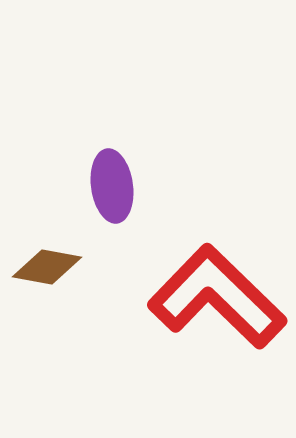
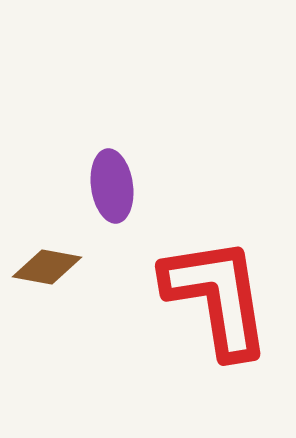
red L-shape: rotated 37 degrees clockwise
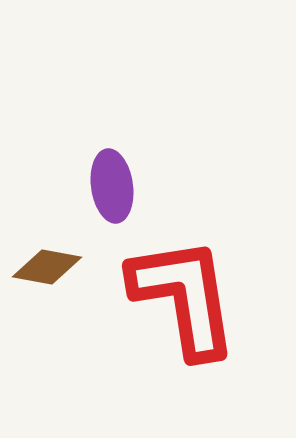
red L-shape: moved 33 px left
